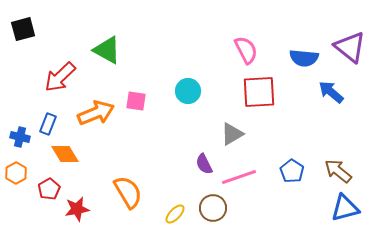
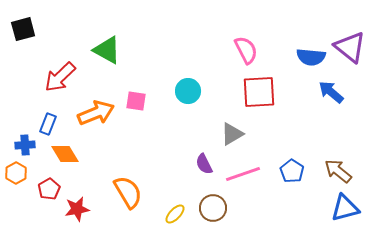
blue semicircle: moved 7 px right, 1 px up
blue cross: moved 5 px right, 8 px down; rotated 18 degrees counterclockwise
pink line: moved 4 px right, 3 px up
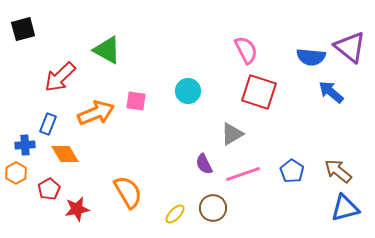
red square: rotated 21 degrees clockwise
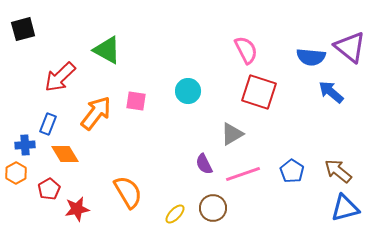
orange arrow: rotated 30 degrees counterclockwise
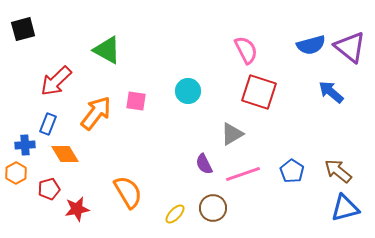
blue semicircle: moved 12 px up; rotated 20 degrees counterclockwise
red arrow: moved 4 px left, 4 px down
red pentagon: rotated 15 degrees clockwise
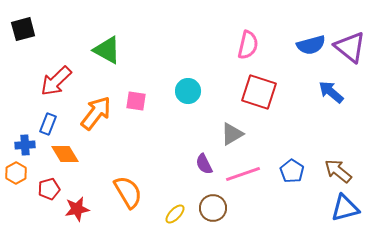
pink semicircle: moved 2 px right, 5 px up; rotated 40 degrees clockwise
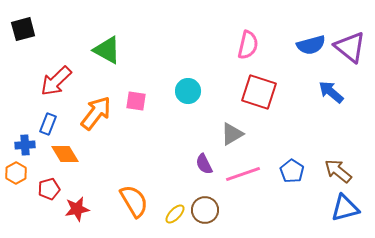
orange semicircle: moved 6 px right, 9 px down
brown circle: moved 8 px left, 2 px down
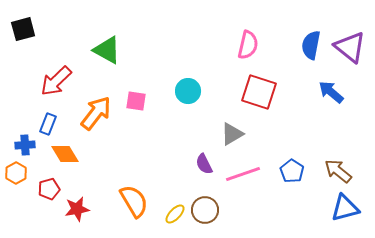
blue semicircle: rotated 116 degrees clockwise
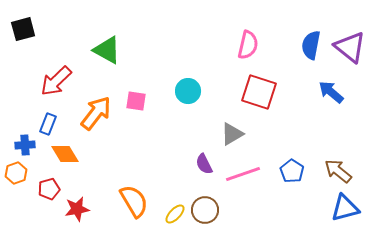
orange hexagon: rotated 10 degrees clockwise
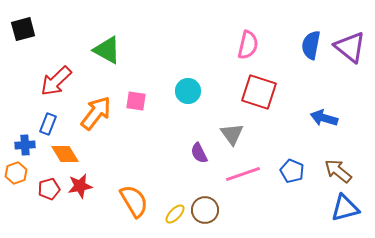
blue arrow: moved 7 px left, 26 px down; rotated 24 degrees counterclockwise
gray triangle: rotated 35 degrees counterclockwise
purple semicircle: moved 5 px left, 11 px up
blue pentagon: rotated 10 degrees counterclockwise
red star: moved 3 px right, 23 px up
